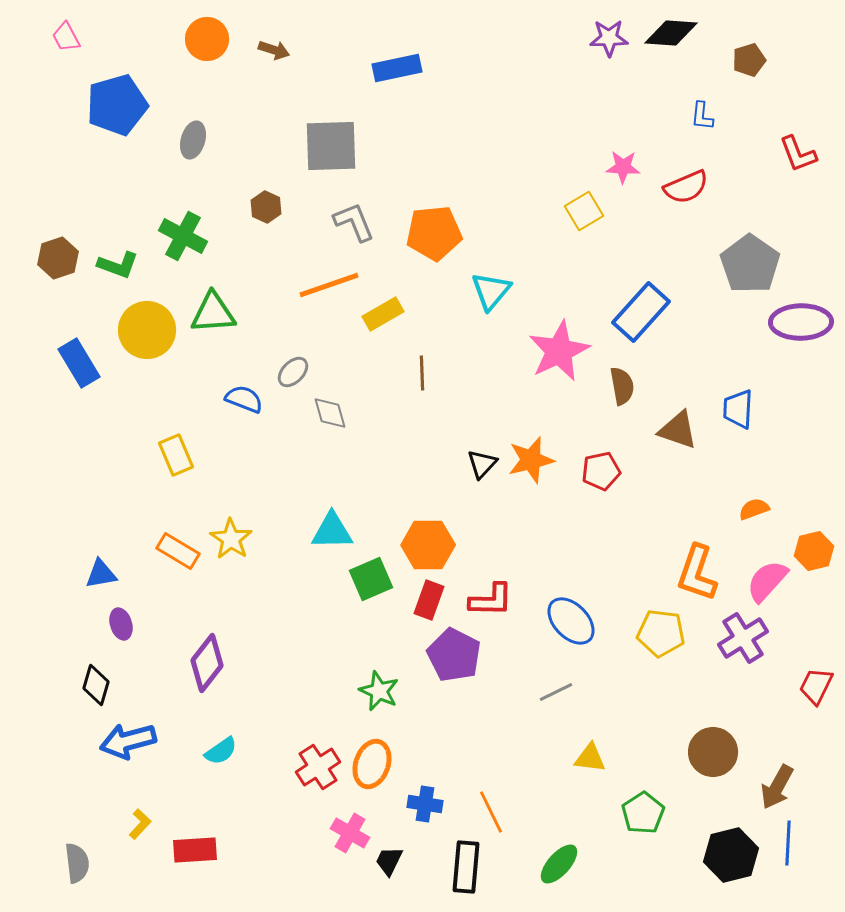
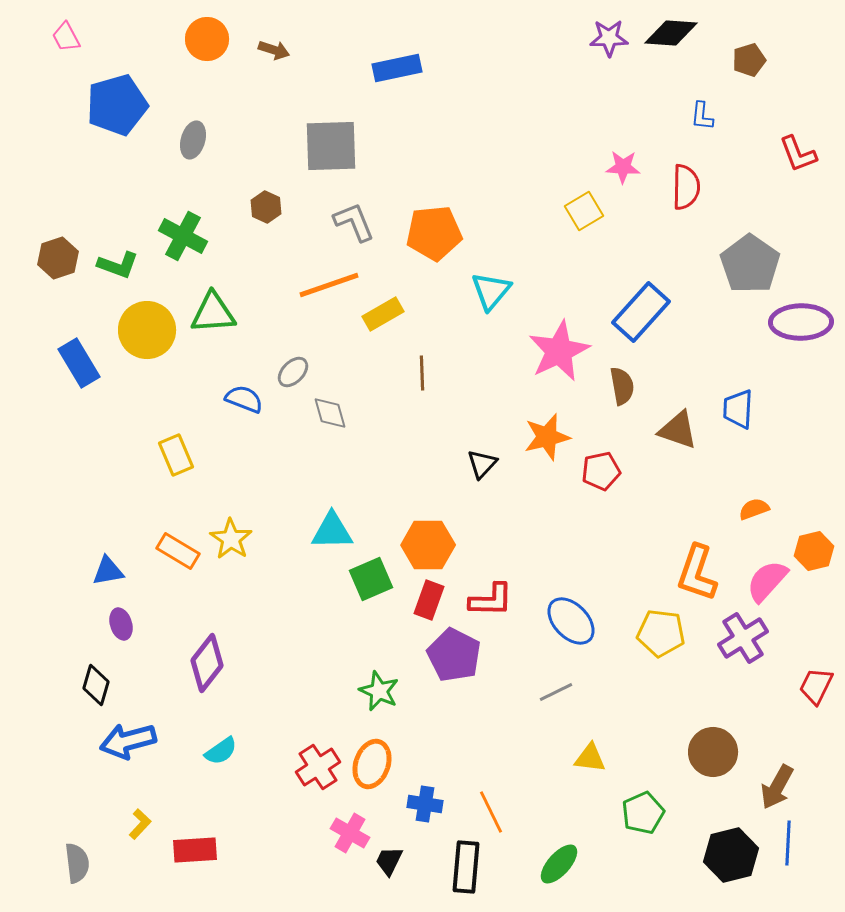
red semicircle at (686, 187): rotated 66 degrees counterclockwise
orange star at (531, 460): moved 16 px right, 23 px up
blue triangle at (101, 574): moved 7 px right, 3 px up
green pentagon at (643, 813): rotated 9 degrees clockwise
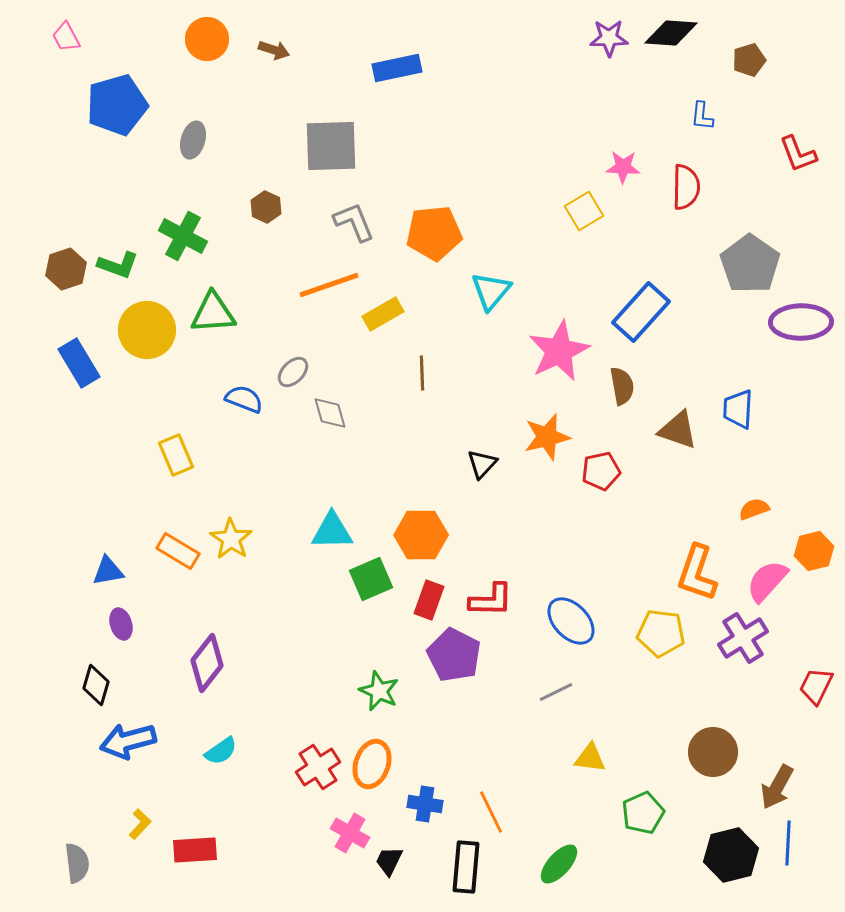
brown hexagon at (58, 258): moved 8 px right, 11 px down
orange hexagon at (428, 545): moved 7 px left, 10 px up
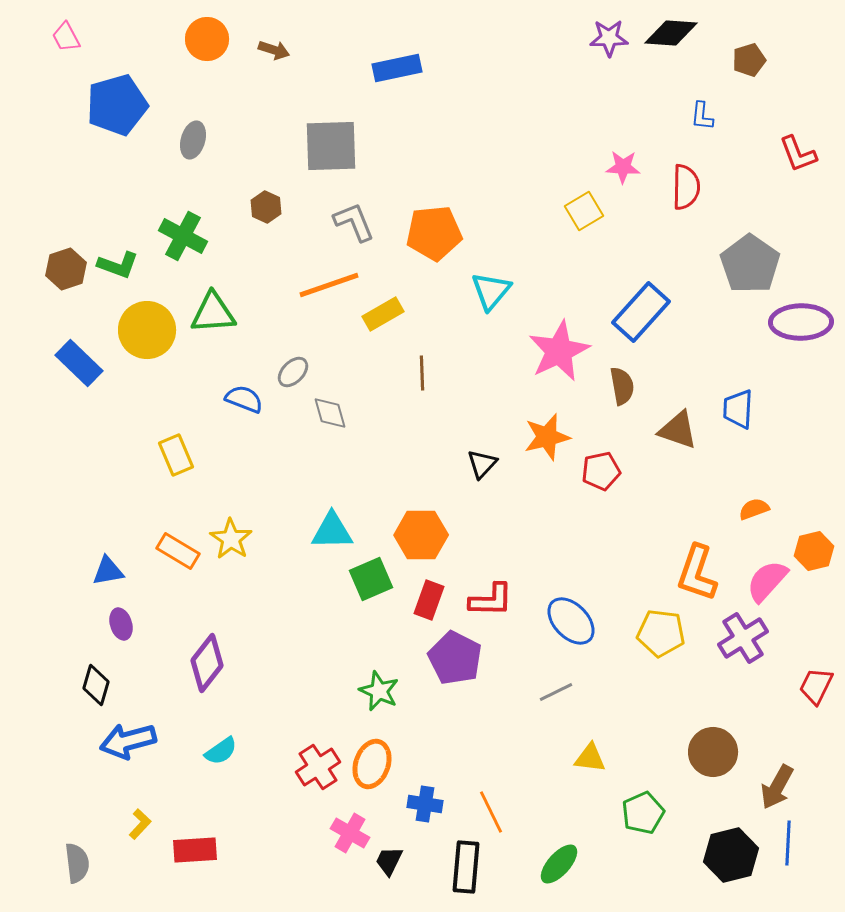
blue rectangle at (79, 363): rotated 15 degrees counterclockwise
purple pentagon at (454, 655): moved 1 px right, 3 px down
